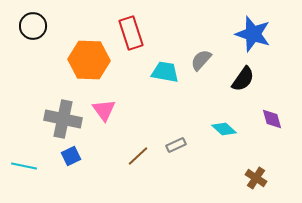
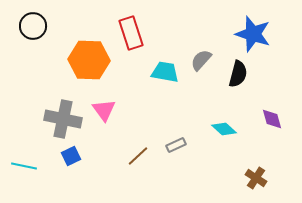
black semicircle: moved 5 px left, 5 px up; rotated 20 degrees counterclockwise
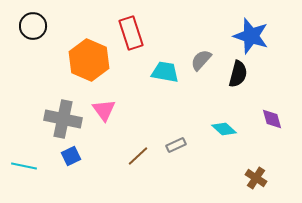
blue star: moved 2 px left, 2 px down
orange hexagon: rotated 21 degrees clockwise
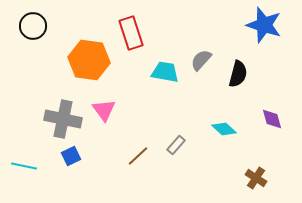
blue star: moved 13 px right, 11 px up
orange hexagon: rotated 15 degrees counterclockwise
gray rectangle: rotated 24 degrees counterclockwise
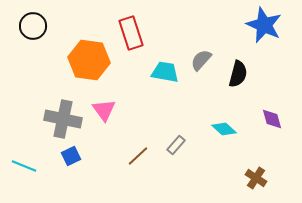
blue star: rotated 6 degrees clockwise
cyan line: rotated 10 degrees clockwise
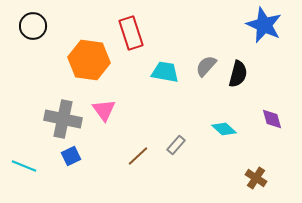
gray semicircle: moved 5 px right, 6 px down
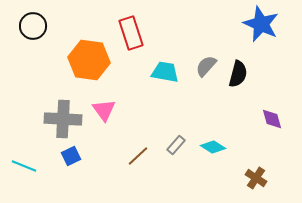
blue star: moved 3 px left, 1 px up
gray cross: rotated 9 degrees counterclockwise
cyan diamond: moved 11 px left, 18 px down; rotated 10 degrees counterclockwise
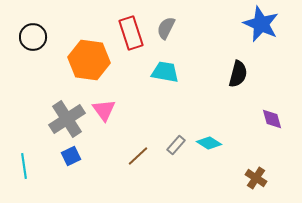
black circle: moved 11 px down
gray semicircle: moved 40 px left, 38 px up; rotated 15 degrees counterclockwise
gray cross: moved 4 px right; rotated 36 degrees counterclockwise
cyan diamond: moved 4 px left, 4 px up
cyan line: rotated 60 degrees clockwise
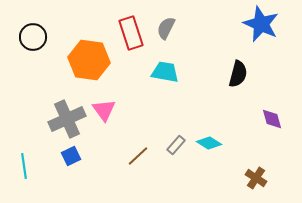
gray cross: rotated 9 degrees clockwise
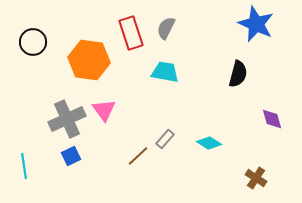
blue star: moved 5 px left
black circle: moved 5 px down
gray rectangle: moved 11 px left, 6 px up
